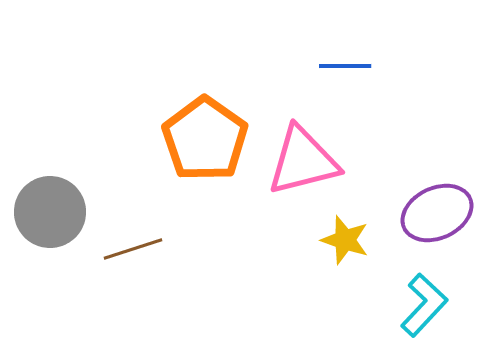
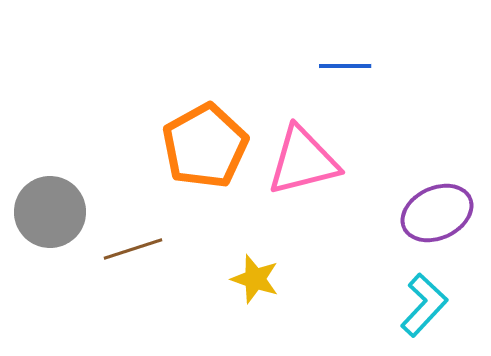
orange pentagon: moved 7 px down; rotated 8 degrees clockwise
yellow star: moved 90 px left, 39 px down
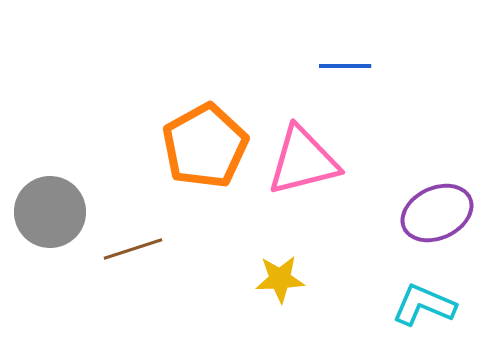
yellow star: moved 25 px right; rotated 21 degrees counterclockwise
cyan L-shape: rotated 110 degrees counterclockwise
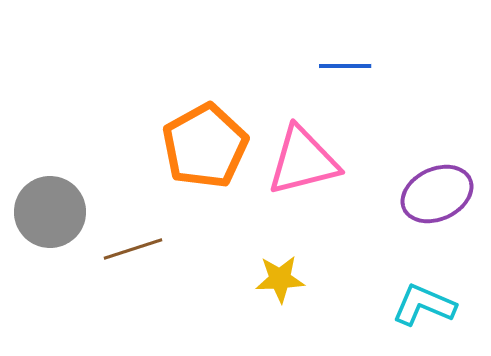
purple ellipse: moved 19 px up
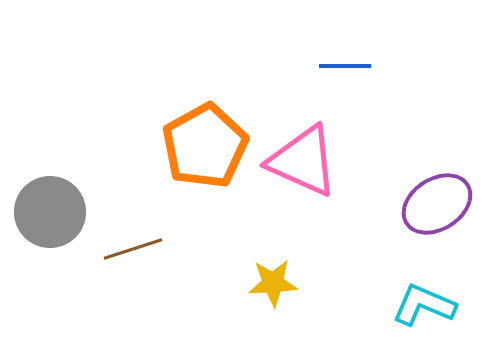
pink triangle: rotated 38 degrees clockwise
purple ellipse: moved 10 px down; rotated 8 degrees counterclockwise
yellow star: moved 7 px left, 4 px down
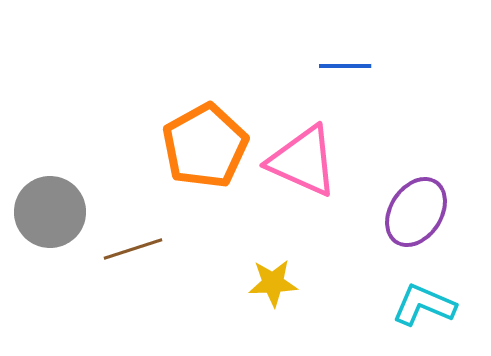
purple ellipse: moved 21 px left, 8 px down; rotated 24 degrees counterclockwise
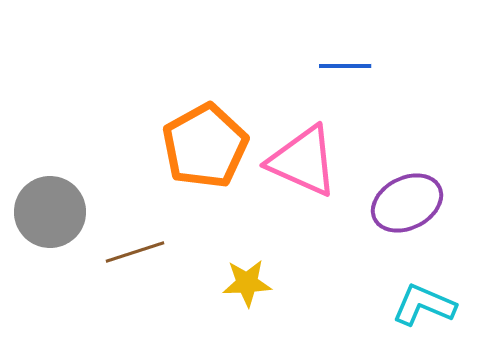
purple ellipse: moved 9 px left, 9 px up; rotated 30 degrees clockwise
brown line: moved 2 px right, 3 px down
yellow star: moved 26 px left
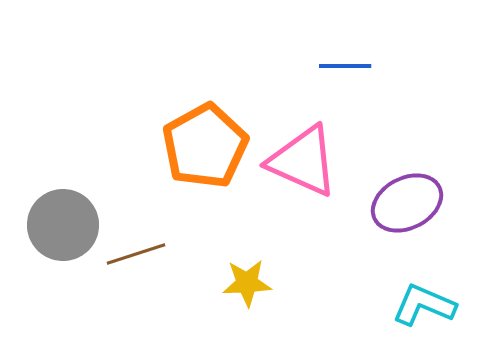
gray circle: moved 13 px right, 13 px down
brown line: moved 1 px right, 2 px down
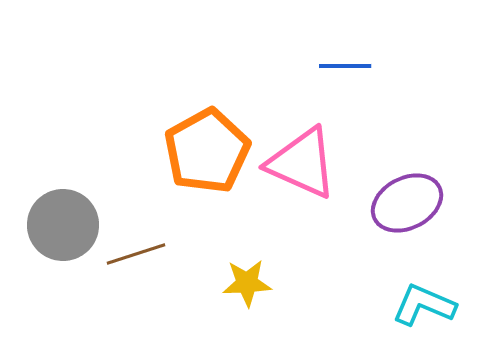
orange pentagon: moved 2 px right, 5 px down
pink triangle: moved 1 px left, 2 px down
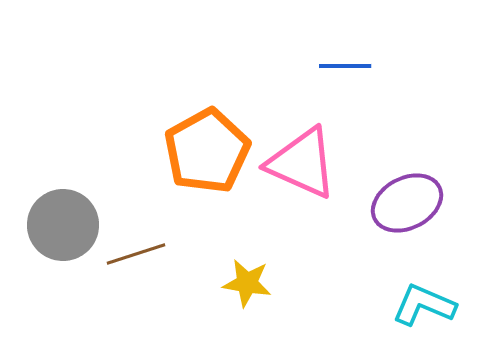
yellow star: rotated 12 degrees clockwise
